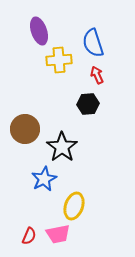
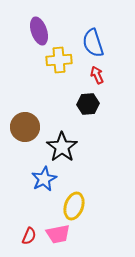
brown circle: moved 2 px up
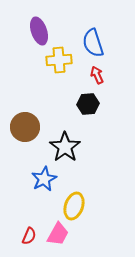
black star: moved 3 px right
pink trapezoid: rotated 50 degrees counterclockwise
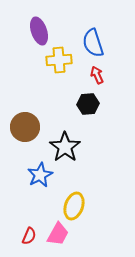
blue star: moved 4 px left, 4 px up
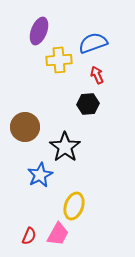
purple ellipse: rotated 40 degrees clockwise
blue semicircle: rotated 88 degrees clockwise
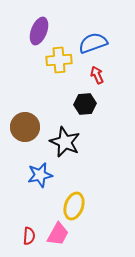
black hexagon: moved 3 px left
black star: moved 5 px up; rotated 12 degrees counterclockwise
blue star: rotated 15 degrees clockwise
red semicircle: rotated 18 degrees counterclockwise
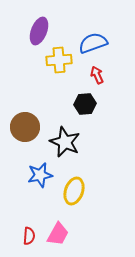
yellow ellipse: moved 15 px up
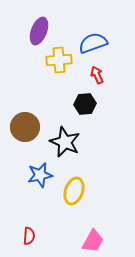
pink trapezoid: moved 35 px right, 7 px down
